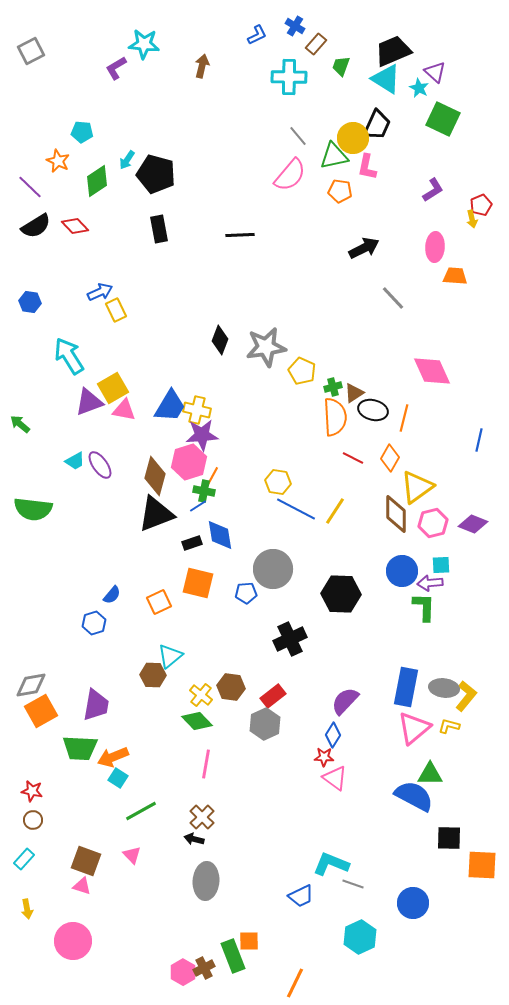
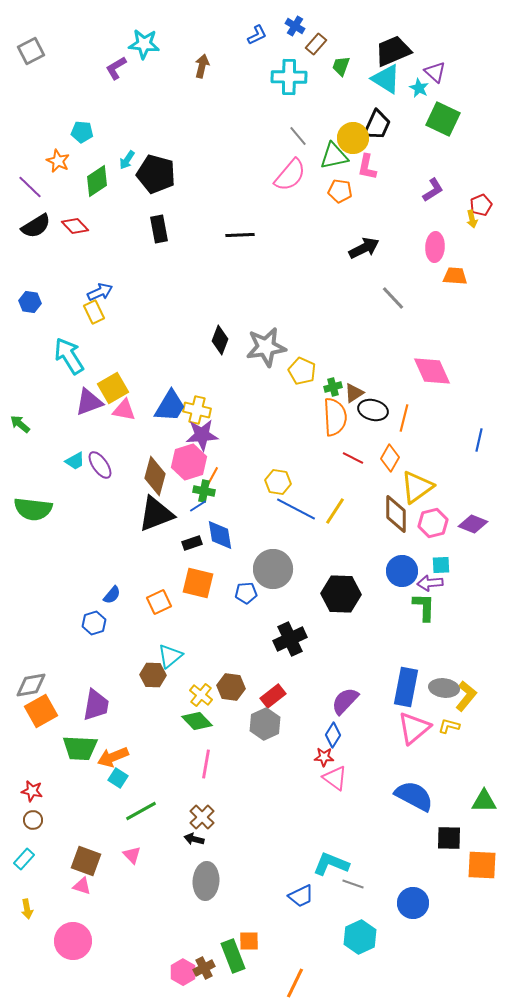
yellow rectangle at (116, 310): moved 22 px left, 2 px down
green triangle at (430, 774): moved 54 px right, 27 px down
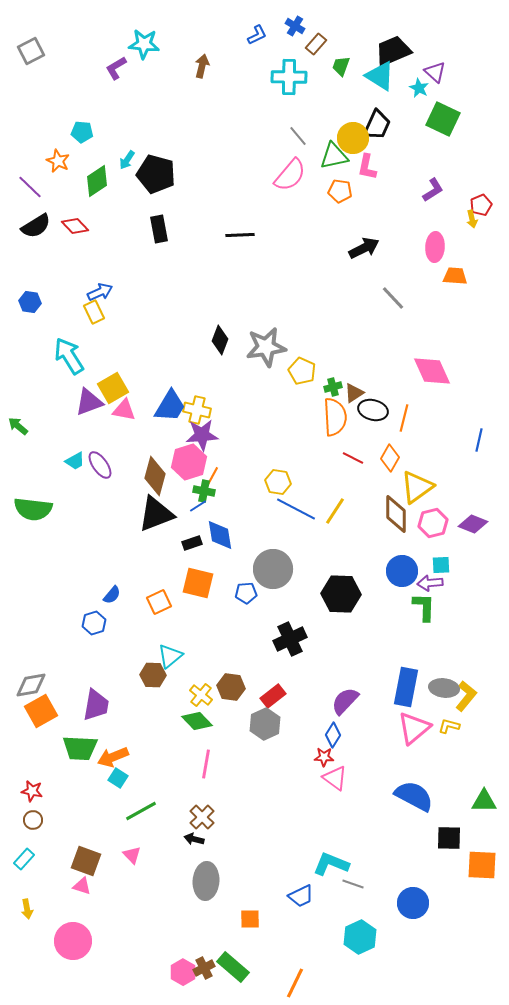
cyan triangle at (386, 79): moved 6 px left, 3 px up
green arrow at (20, 424): moved 2 px left, 2 px down
orange square at (249, 941): moved 1 px right, 22 px up
green rectangle at (233, 956): moved 11 px down; rotated 28 degrees counterclockwise
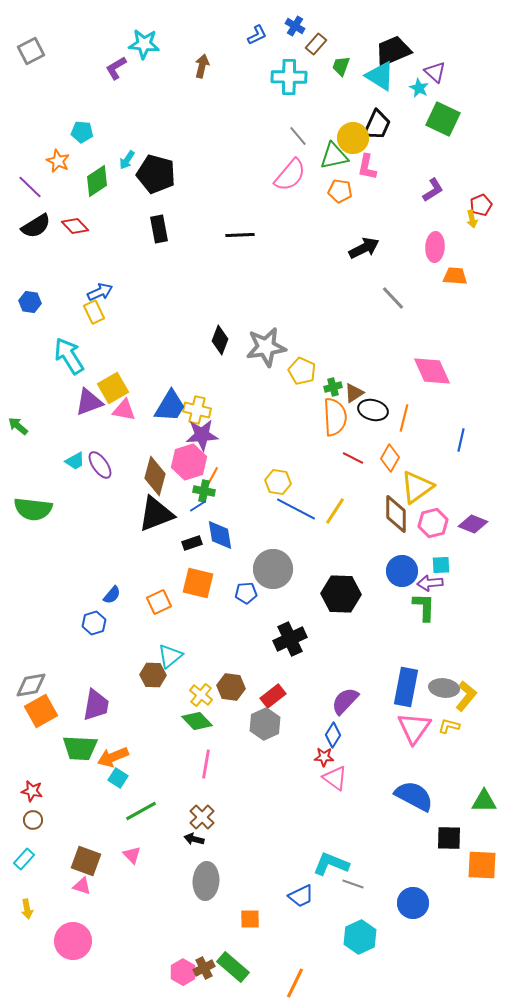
blue line at (479, 440): moved 18 px left
pink triangle at (414, 728): rotated 15 degrees counterclockwise
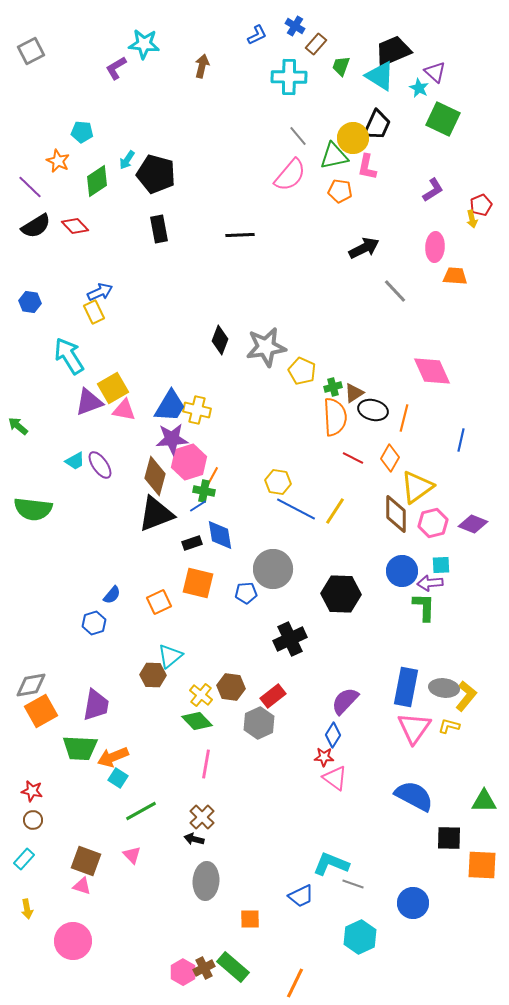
gray line at (393, 298): moved 2 px right, 7 px up
purple star at (202, 435): moved 30 px left, 4 px down
gray hexagon at (265, 724): moved 6 px left, 1 px up
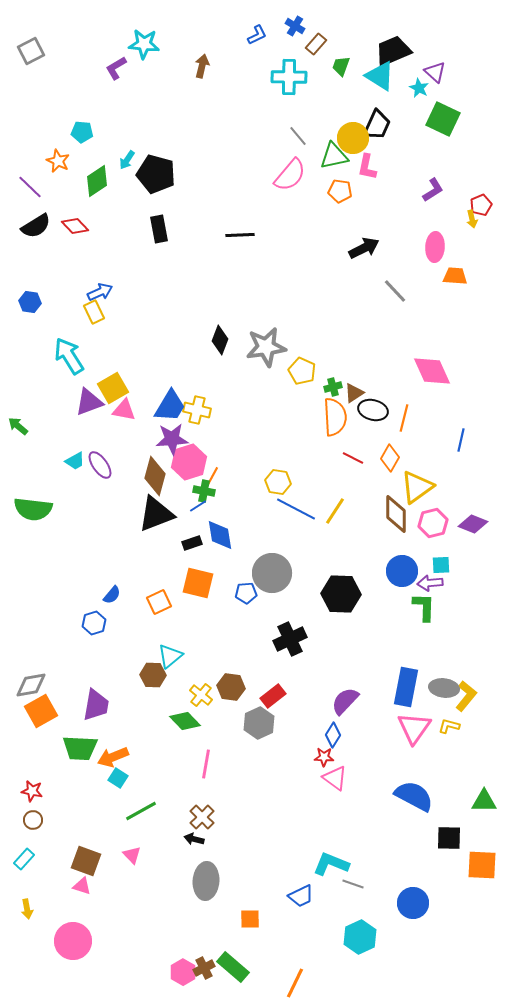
gray circle at (273, 569): moved 1 px left, 4 px down
green diamond at (197, 721): moved 12 px left
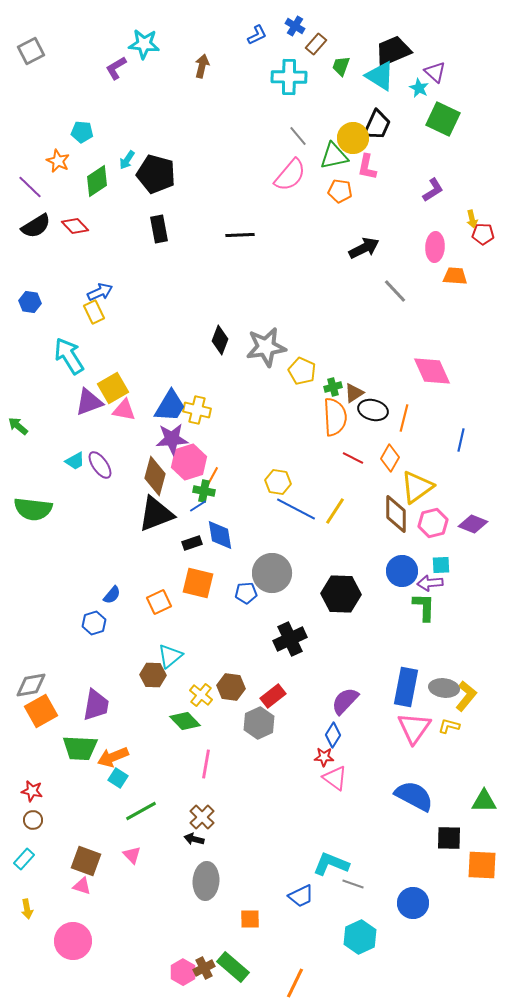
red pentagon at (481, 205): moved 2 px right, 29 px down; rotated 25 degrees clockwise
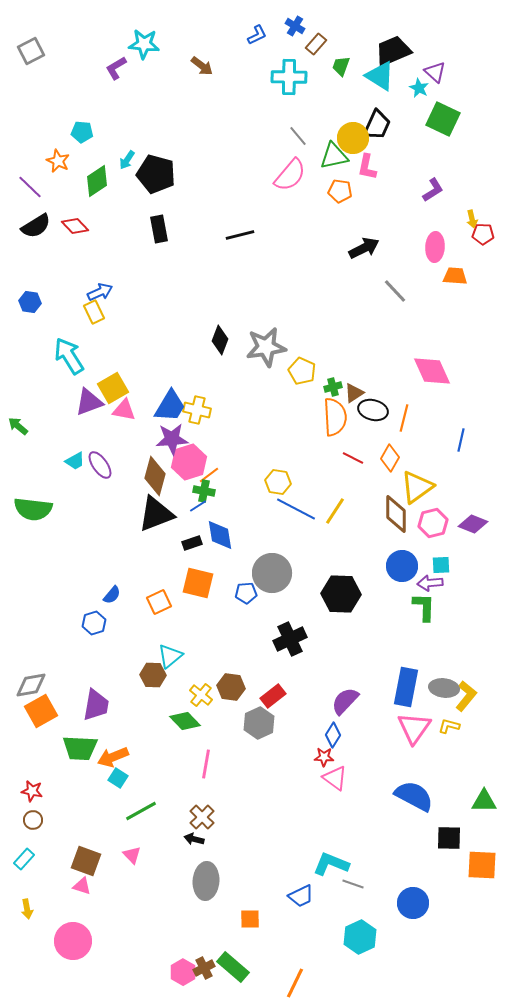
brown arrow at (202, 66): rotated 115 degrees clockwise
black line at (240, 235): rotated 12 degrees counterclockwise
orange line at (212, 477): moved 3 px left, 2 px up; rotated 25 degrees clockwise
blue circle at (402, 571): moved 5 px up
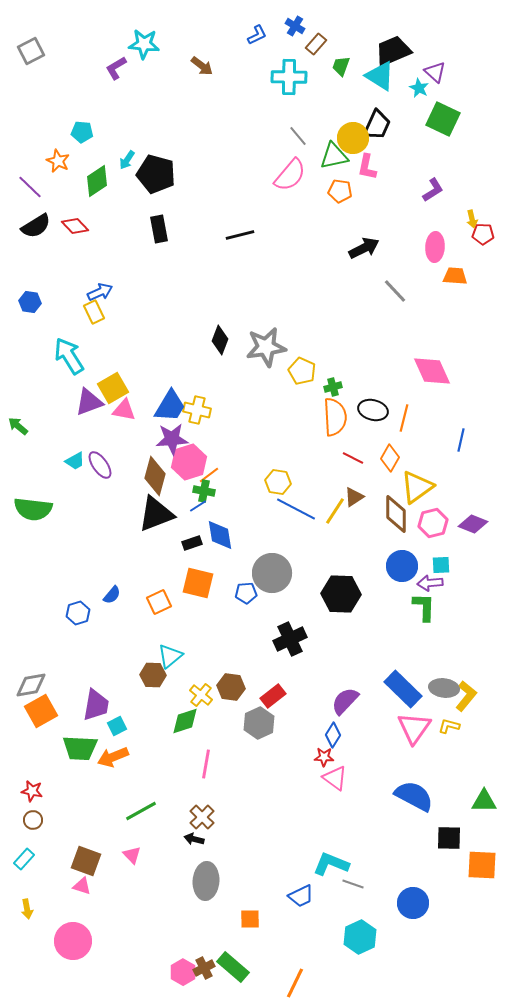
brown triangle at (354, 393): moved 104 px down
blue hexagon at (94, 623): moved 16 px left, 10 px up
blue rectangle at (406, 687): moved 3 px left, 2 px down; rotated 57 degrees counterclockwise
green diamond at (185, 721): rotated 64 degrees counterclockwise
cyan square at (118, 778): moved 1 px left, 52 px up; rotated 30 degrees clockwise
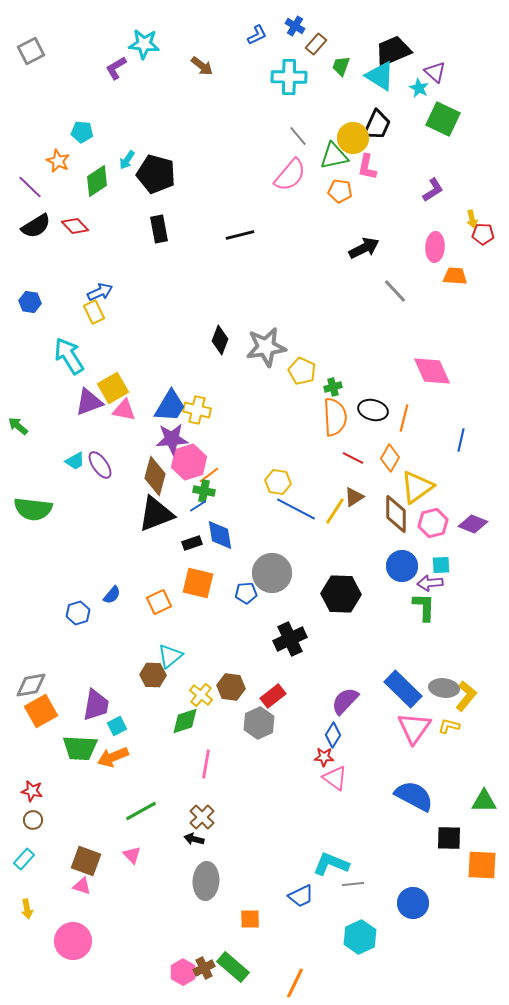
gray line at (353, 884): rotated 25 degrees counterclockwise
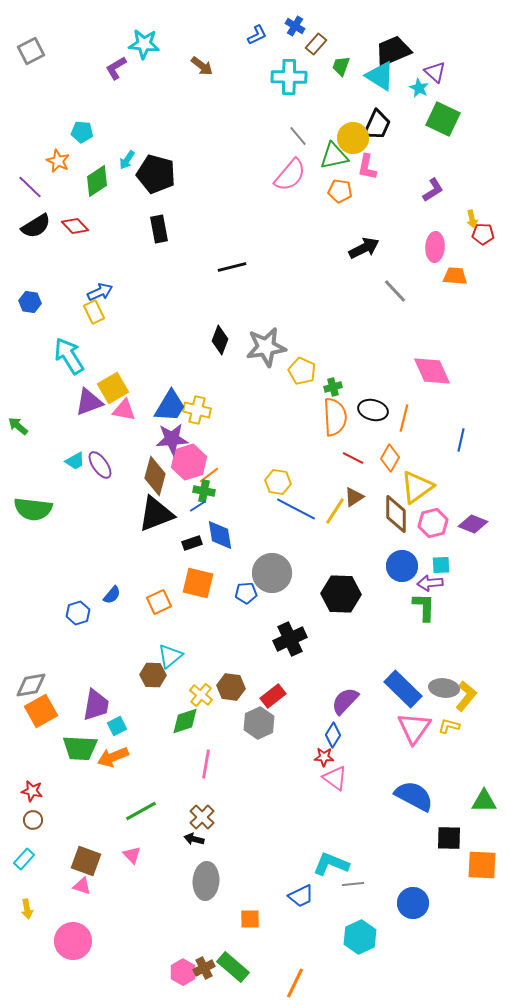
black line at (240, 235): moved 8 px left, 32 px down
